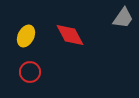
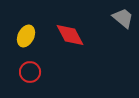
gray trapezoid: rotated 85 degrees counterclockwise
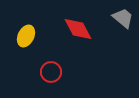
red diamond: moved 8 px right, 6 px up
red circle: moved 21 px right
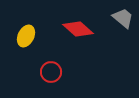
red diamond: rotated 20 degrees counterclockwise
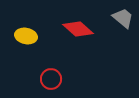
yellow ellipse: rotated 75 degrees clockwise
red circle: moved 7 px down
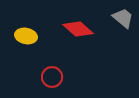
red circle: moved 1 px right, 2 px up
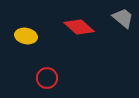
red diamond: moved 1 px right, 2 px up
red circle: moved 5 px left, 1 px down
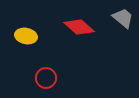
red circle: moved 1 px left
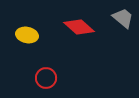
yellow ellipse: moved 1 px right, 1 px up
